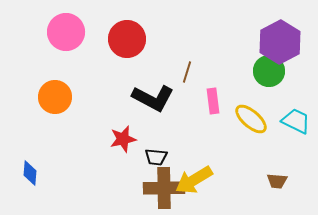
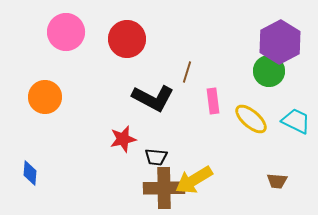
orange circle: moved 10 px left
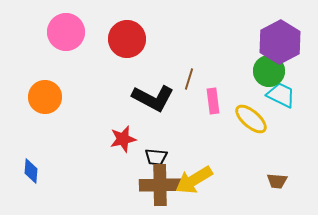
brown line: moved 2 px right, 7 px down
cyan trapezoid: moved 15 px left, 26 px up
blue diamond: moved 1 px right, 2 px up
brown cross: moved 4 px left, 3 px up
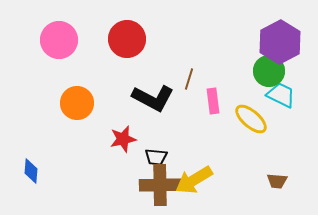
pink circle: moved 7 px left, 8 px down
orange circle: moved 32 px right, 6 px down
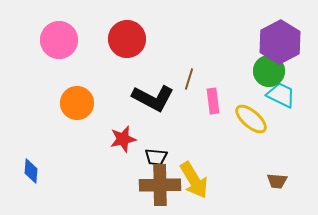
yellow arrow: rotated 90 degrees counterclockwise
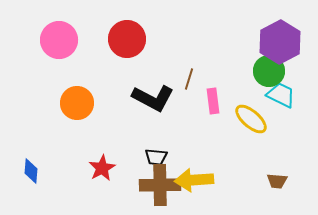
red star: moved 21 px left, 29 px down; rotated 16 degrees counterclockwise
yellow arrow: rotated 117 degrees clockwise
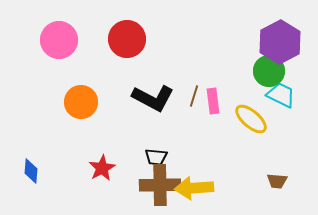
brown line: moved 5 px right, 17 px down
orange circle: moved 4 px right, 1 px up
yellow arrow: moved 8 px down
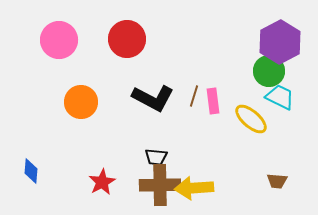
cyan trapezoid: moved 1 px left, 2 px down
red star: moved 14 px down
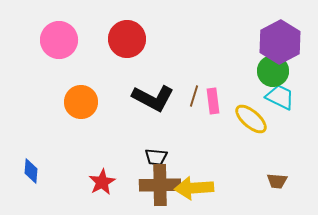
green circle: moved 4 px right
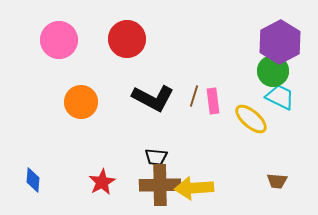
blue diamond: moved 2 px right, 9 px down
